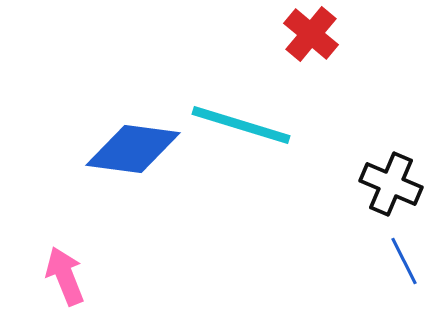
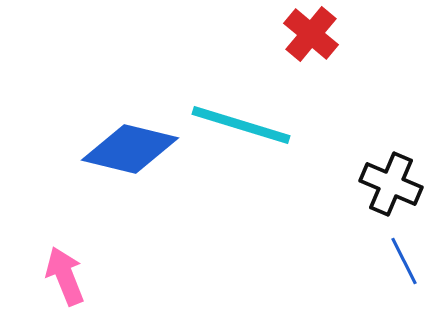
blue diamond: moved 3 px left; rotated 6 degrees clockwise
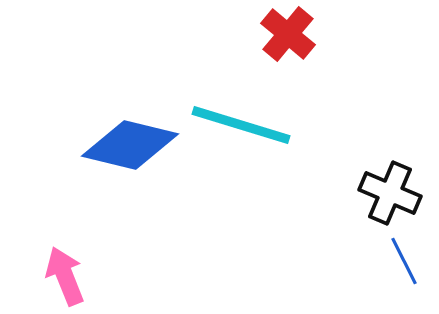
red cross: moved 23 px left
blue diamond: moved 4 px up
black cross: moved 1 px left, 9 px down
